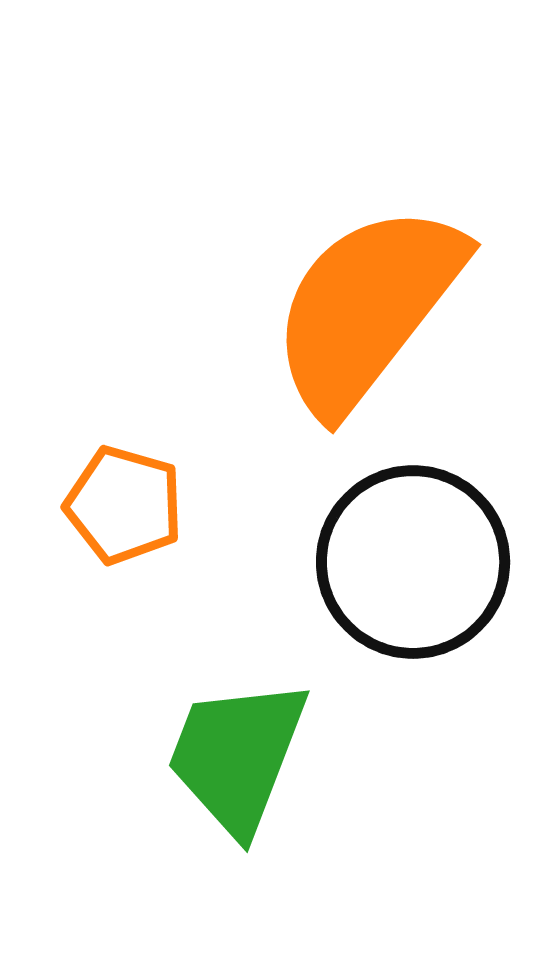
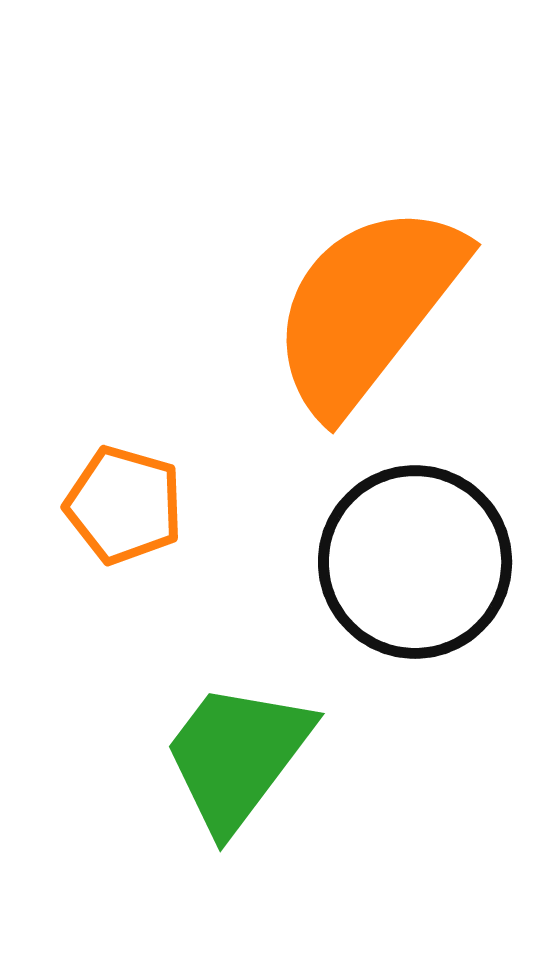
black circle: moved 2 px right
green trapezoid: rotated 16 degrees clockwise
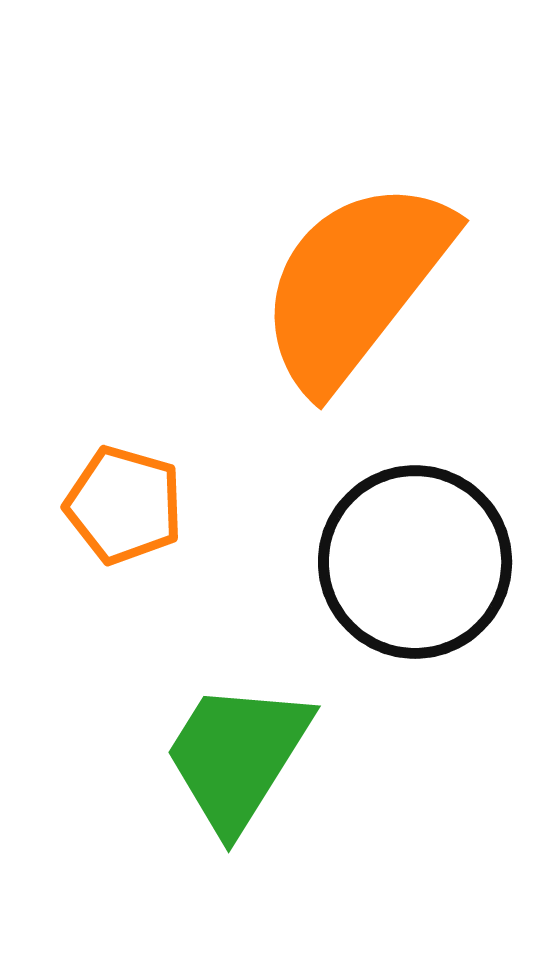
orange semicircle: moved 12 px left, 24 px up
green trapezoid: rotated 5 degrees counterclockwise
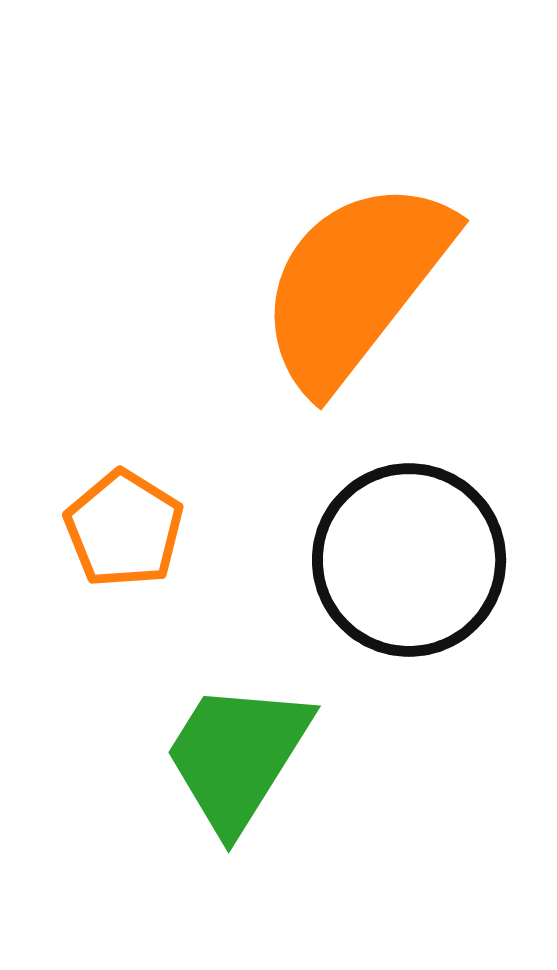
orange pentagon: moved 24 px down; rotated 16 degrees clockwise
black circle: moved 6 px left, 2 px up
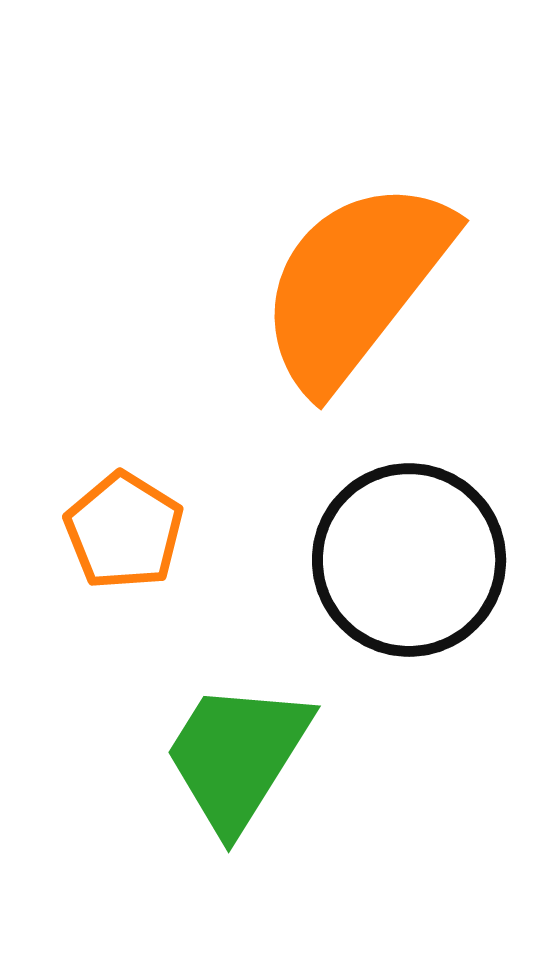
orange pentagon: moved 2 px down
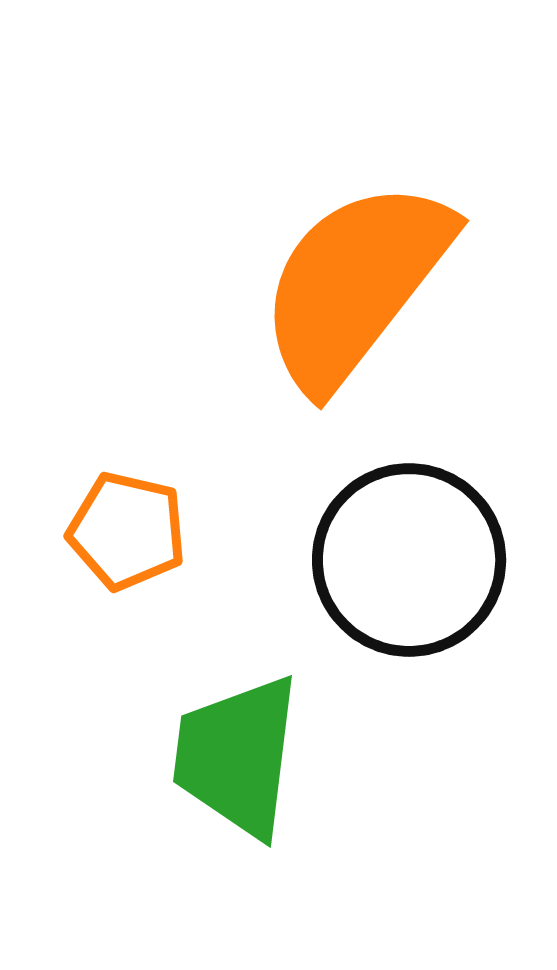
orange pentagon: moved 3 px right; rotated 19 degrees counterclockwise
green trapezoid: rotated 25 degrees counterclockwise
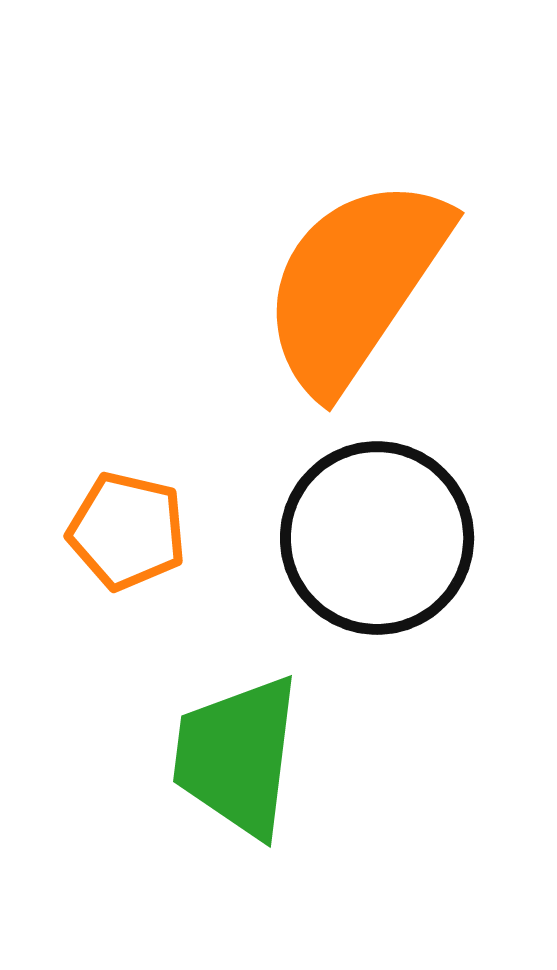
orange semicircle: rotated 4 degrees counterclockwise
black circle: moved 32 px left, 22 px up
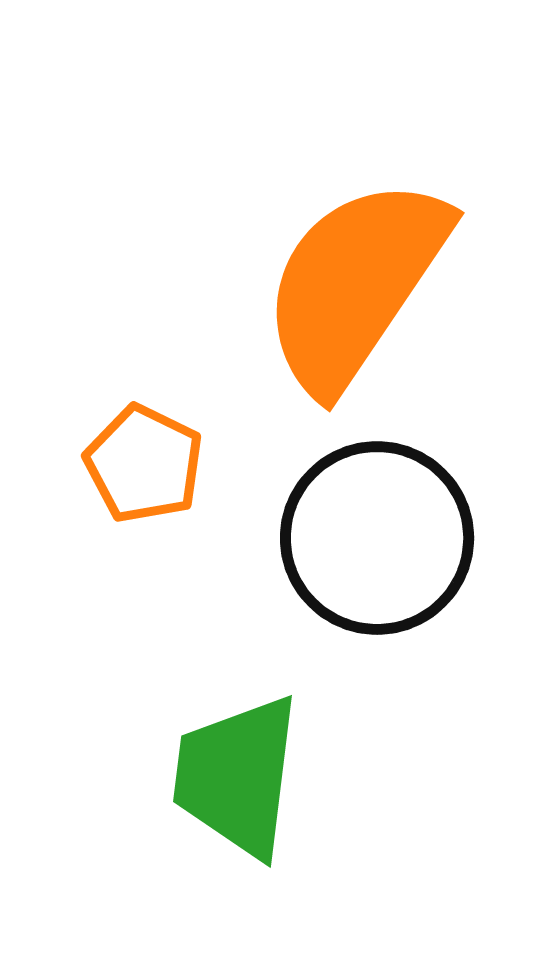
orange pentagon: moved 17 px right, 67 px up; rotated 13 degrees clockwise
green trapezoid: moved 20 px down
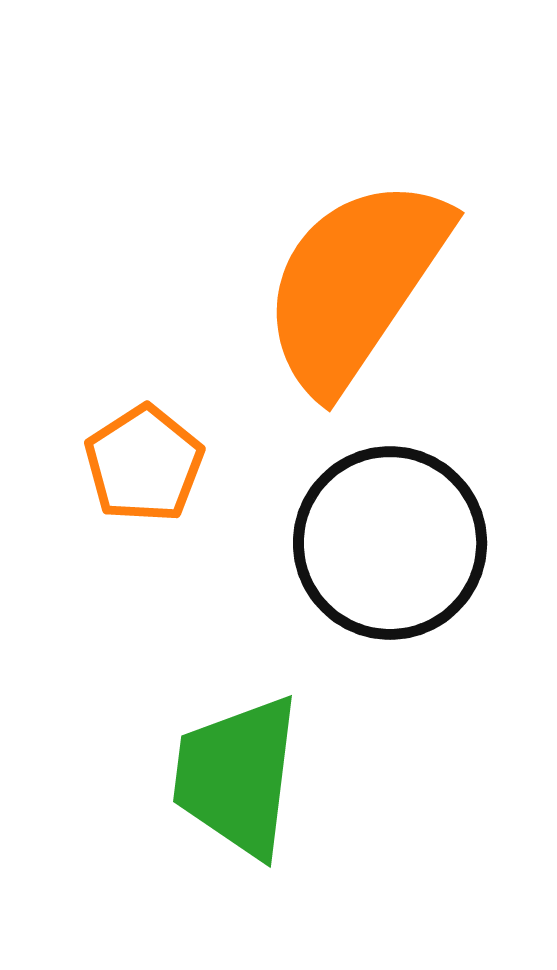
orange pentagon: rotated 13 degrees clockwise
black circle: moved 13 px right, 5 px down
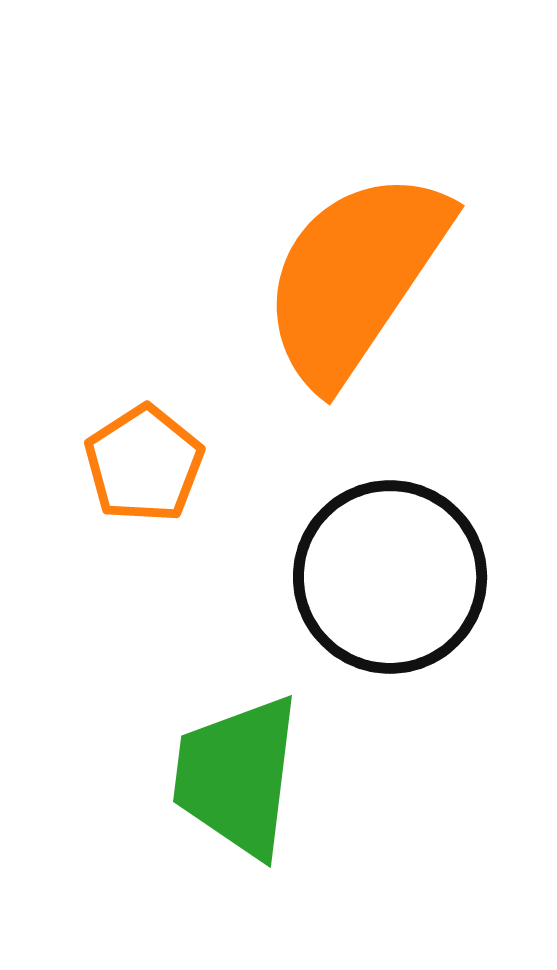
orange semicircle: moved 7 px up
black circle: moved 34 px down
